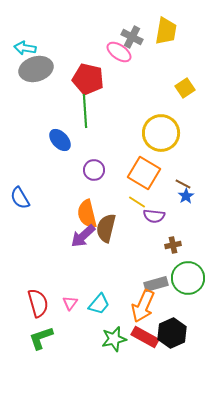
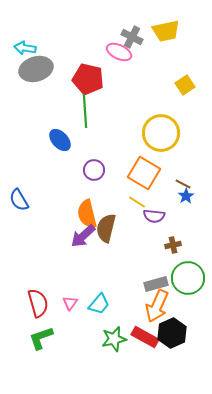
yellow trapezoid: rotated 68 degrees clockwise
pink ellipse: rotated 10 degrees counterclockwise
yellow square: moved 3 px up
blue semicircle: moved 1 px left, 2 px down
orange arrow: moved 14 px right
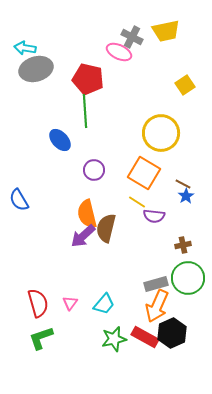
brown cross: moved 10 px right
cyan trapezoid: moved 5 px right
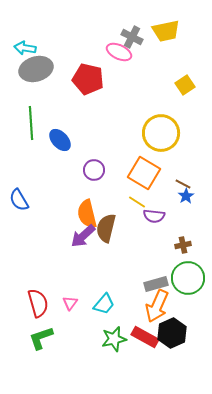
green line: moved 54 px left, 12 px down
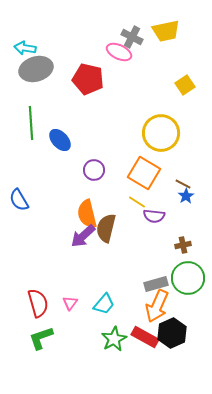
green star: rotated 15 degrees counterclockwise
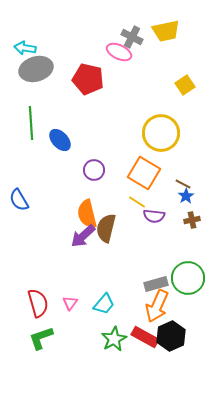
brown cross: moved 9 px right, 25 px up
black hexagon: moved 1 px left, 3 px down
